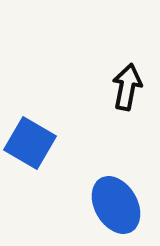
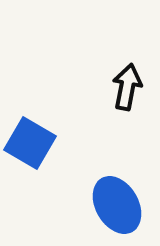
blue ellipse: moved 1 px right
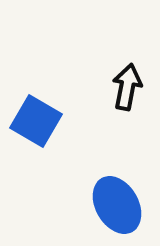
blue square: moved 6 px right, 22 px up
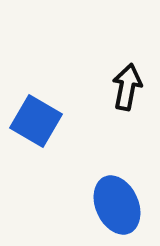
blue ellipse: rotated 6 degrees clockwise
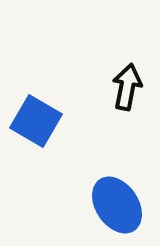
blue ellipse: rotated 10 degrees counterclockwise
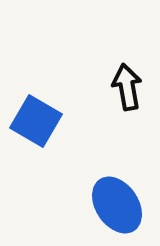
black arrow: rotated 21 degrees counterclockwise
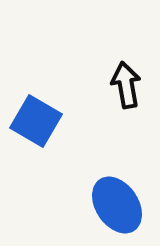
black arrow: moved 1 px left, 2 px up
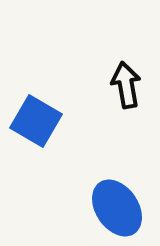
blue ellipse: moved 3 px down
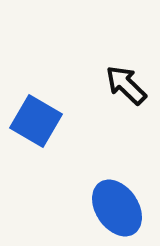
black arrow: rotated 36 degrees counterclockwise
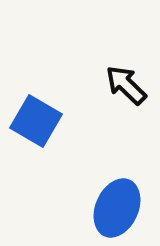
blue ellipse: rotated 58 degrees clockwise
